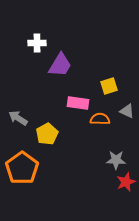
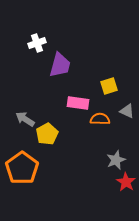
white cross: rotated 18 degrees counterclockwise
purple trapezoid: rotated 16 degrees counterclockwise
gray arrow: moved 7 px right, 1 px down
gray star: rotated 24 degrees counterclockwise
red star: rotated 18 degrees counterclockwise
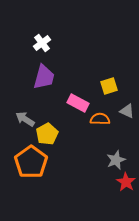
white cross: moved 5 px right; rotated 18 degrees counterclockwise
purple trapezoid: moved 16 px left, 12 px down
pink rectangle: rotated 20 degrees clockwise
orange pentagon: moved 9 px right, 6 px up
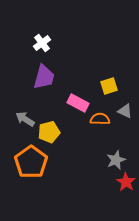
gray triangle: moved 2 px left
yellow pentagon: moved 2 px right, 2 px up; rotated 15 degrees clockwise
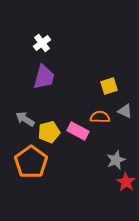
pink rectangle: moved 28 px down
orange semicircle: moved 2 px up
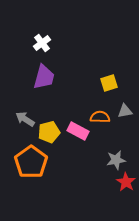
yellow square: moved 3 px up
gray triangle: rotated 35 degrees counterclockwise
gray star: rotated 12 degrees clockwise
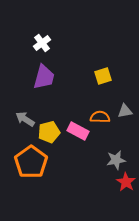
yellow square: moved 6 px left, 7 px up
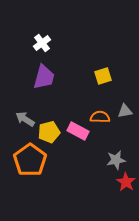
orange pentagon: moved 1 px left, 2 px up
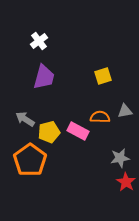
white cross: moved 3 px left, 2 px up
gray star: moved 4 px right, 2 px up
